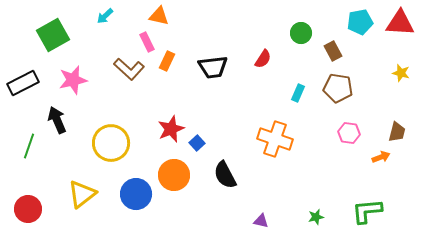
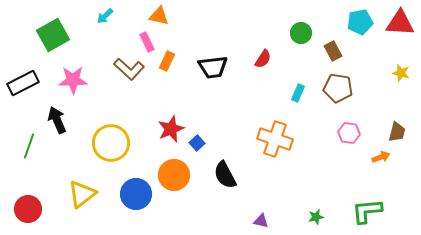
pink star: rotated 12 degrees clockwise
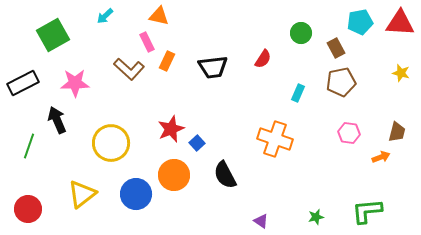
brown rectangle: moved 3 px right, 3 px up
pink star: moved 2 px right, 3 px down
brown pentagon: moved 3 px right, 6 px up; rotated 20 degrees counterclockwise
purple triangle: rotated 21 degrees clockwise
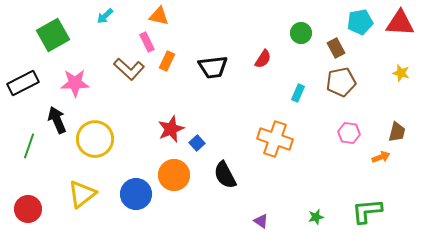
yellow circle: moved 16 px left, 4 px up
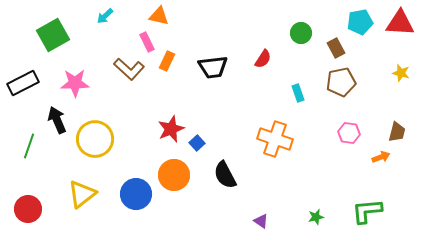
cyan rectangle: rotated 42 degrees counterclockwise
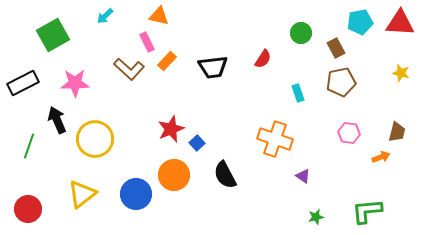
orange rectangle: rotated 18 degrees clockwise
purple triangle: moved 42 px right, 45 px up
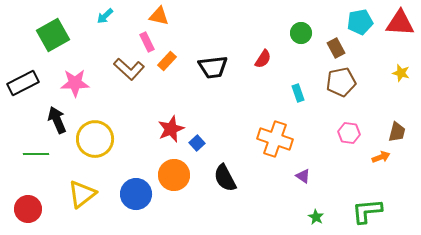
green line: moved 7 px right, 8 px down; rotated 70 degrees clockwise
black semicircle: moved 3 px down
green star: rotated 28 degrees counterclockwise
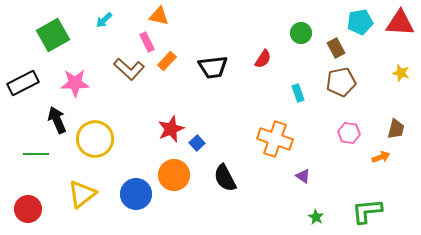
cyan arrow: moved 1 px left, 4 px down
brown trapezoid: moved 1 px left, 3 px up
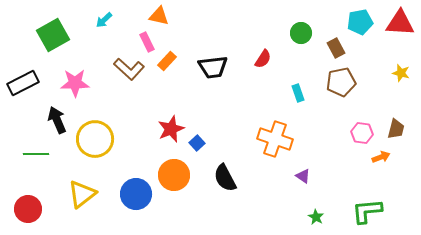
pink hexagon: moved 13 px right
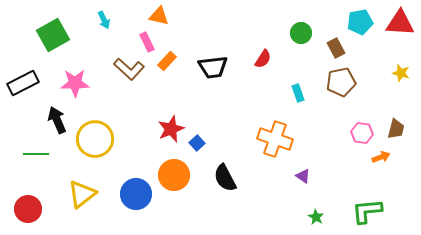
cyan arrow: rotated 72 degrees counterclockwise
